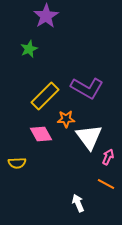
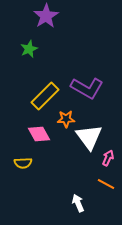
pink diamond: moved 2 px left
pink arrow: moved 1 px down
yellow semicircle: moved 6 px right
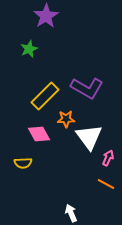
white arrow: moved 7 px left, 10 px down
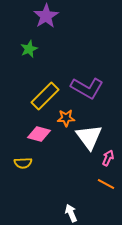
orange star: moved 1 px up
pink diamond: rotated 45 degrees counterclockwise
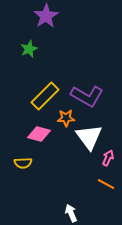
purple L-shape: moved 8 px down
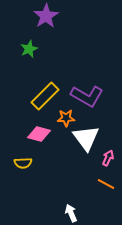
white triangle: moved 3 px left, 1 px down
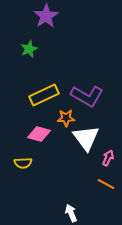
yellow rectangle: moved 1 px left, 1 px up; rotated 20 degrees clockwise
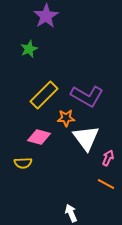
yellow rectangle: rotated 20 degrees counterclockwise
pink diamond: moved 3 px down
